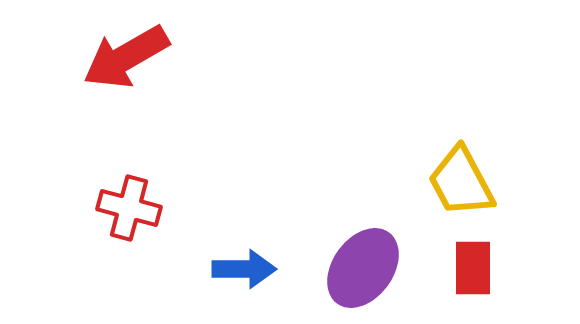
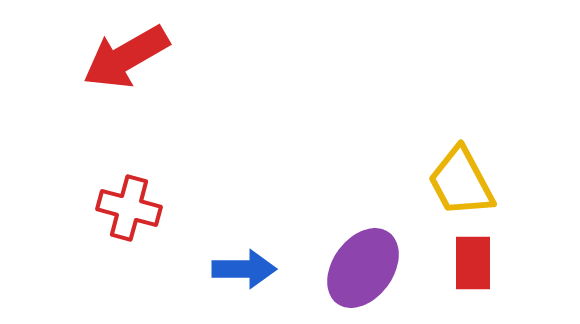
red rectangle: moved 5 px up
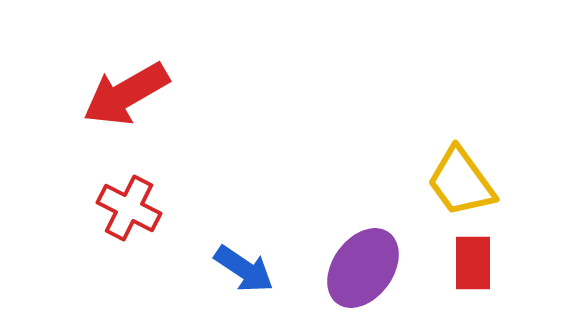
red arrow: moved 37 px down
yellow trapezoid: rotated 8 degrees counterclockwise
red cross: rotated 12 degrees clockwise
blue arrow: rotated 34 degrees clockwise
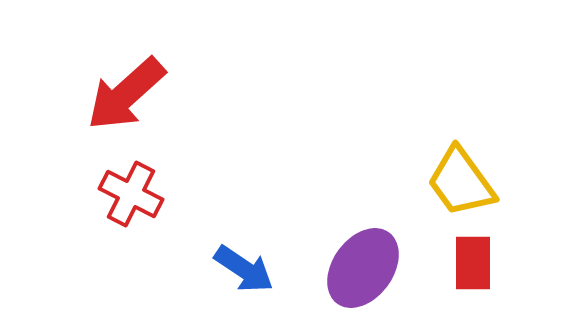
red arrow: rotated 12 degrees counterclockwise
red cross: moved 2 px right, 14 px up
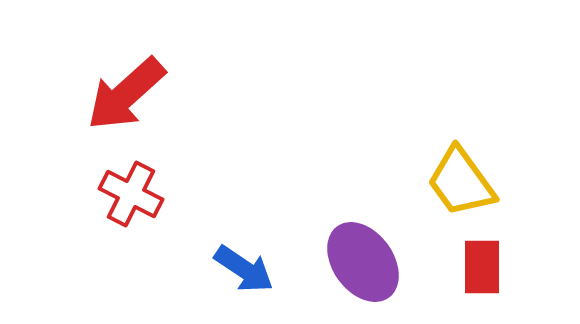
red rectangle: moved 9 px right, 4 px down
purple ellipse: moved 6 px up; rotated 72 degrees counterclockwise
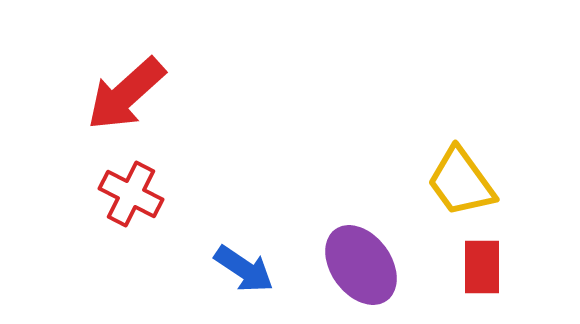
purple ellipse: moved 2 px left, 3 px down
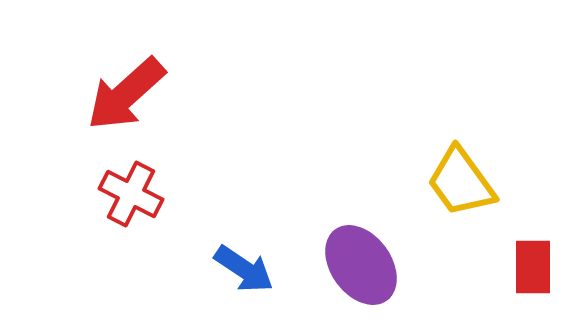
red rectangle: moved 51 px right
